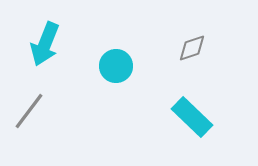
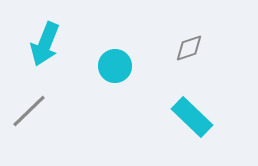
gray diamond: moved 3 px left
cyan circle: moved 1 px left
gray line: rotated 9 degrees clockwise
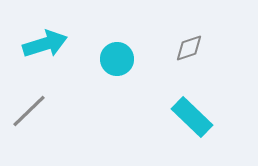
cyan arrow: rotated 129 degrees counterclockwise
cyan circle: moved 2 px right, 7 px up
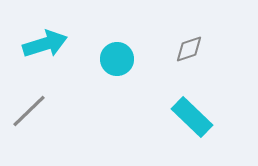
gray diamond: moved 1 px down
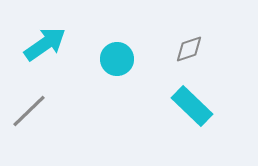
cyan arrow: rotated 18 degrees counterclockwise
cyan rectangle: moved 11 px up
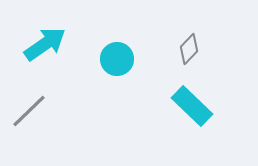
gray diamond: rotated 28 degrees counterclockwise
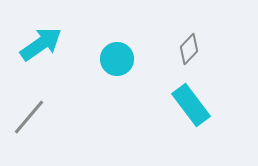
cyan arrow: moved 4 px left
cyan rectangle: moved 1 px left, 1 px up; rotated 9 degrees clockwise
gray line: moved 6 px down; rotated 6 degrees counterclockwise
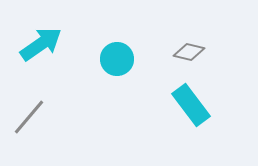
gray diamond: moved 3 px down; rotated 60 degrees clockwise
